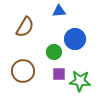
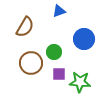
blue triangle: rotated 16 degrees counterclockwise
blue circle: moved 9 px right
brown circle: moved 8 px right, 8 px up
green star: moved 1 px down
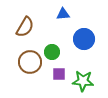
blue triangle: moved 4 px right, 3 px down; rotated 16 degrees clockwise
green circle: moved 2 px left
brown circle: moved 1 px left, 1 px up
green star: moved 3 px right, 1 px up
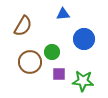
brown semicircle: moved 2 px left, 1 px up
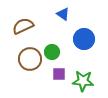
blue triangle: rotated 40 degrees clockwise
brown semicircle: rotated 145 degrees counterclockwise
brown circle: moved 3 px up
